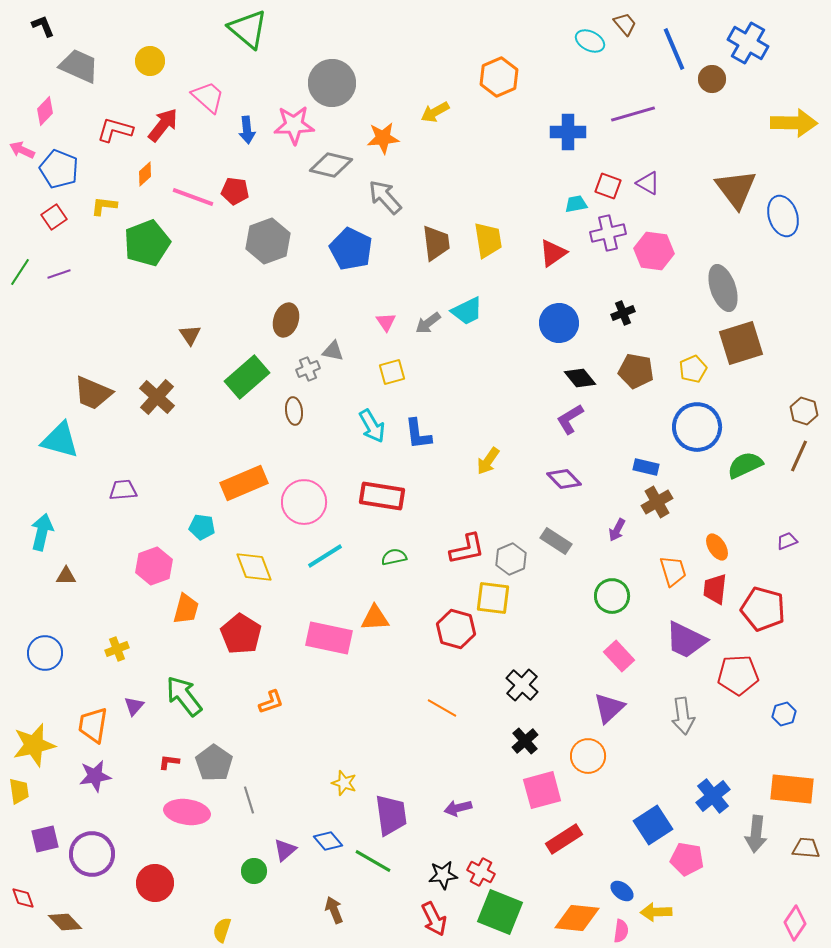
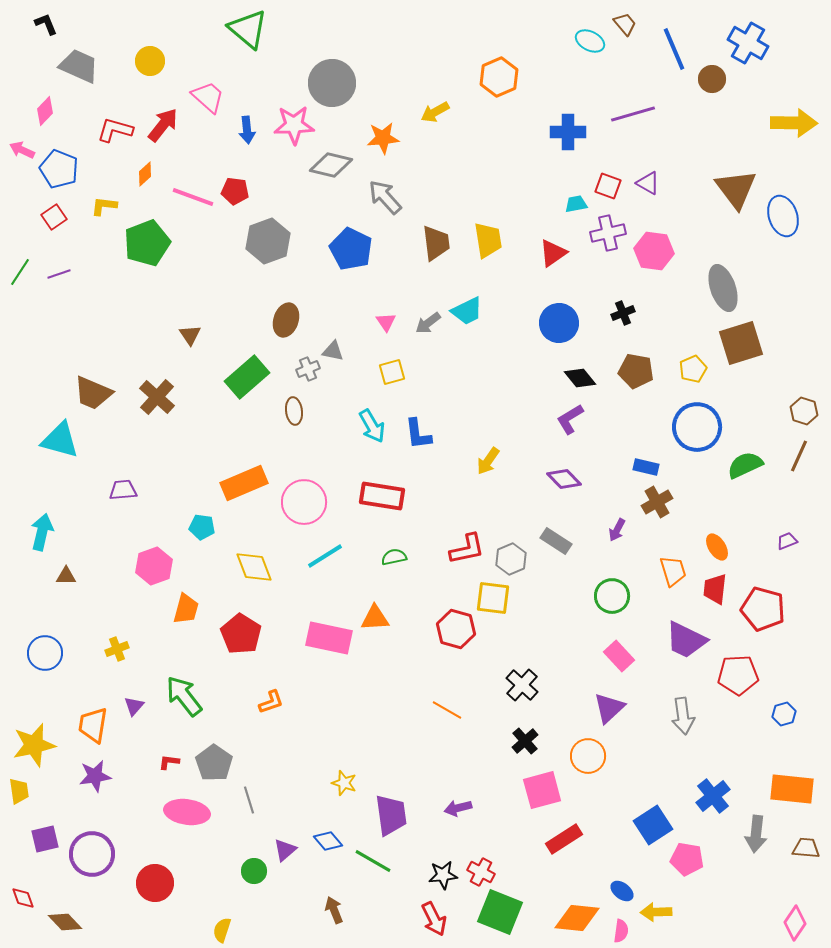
black L-shape at (43, 26): moved 3 px right, 2 px up
orange line at (442, 708): moved 5 px right, 2 px down
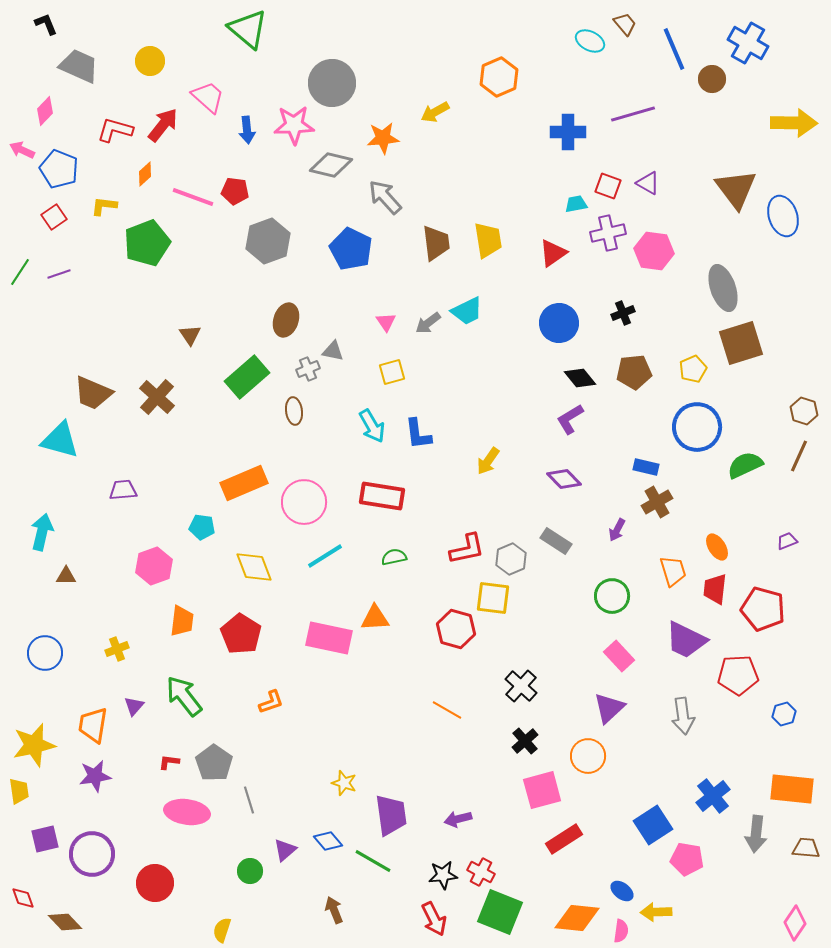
brown pentagon at (636, 371): moved 2 px left, 1 px down; rotated 16 degrees counterclockwise
orange trapezoid at (186, 609): moved 4 px left, 12 px down; rotated 8 degrees counterclockwise
black cross at (522, 685): moved 1 px left, 1 px down
purple arrow at (458, 808): moved 11 px down
green circle at (254, 871): moved 4 px left
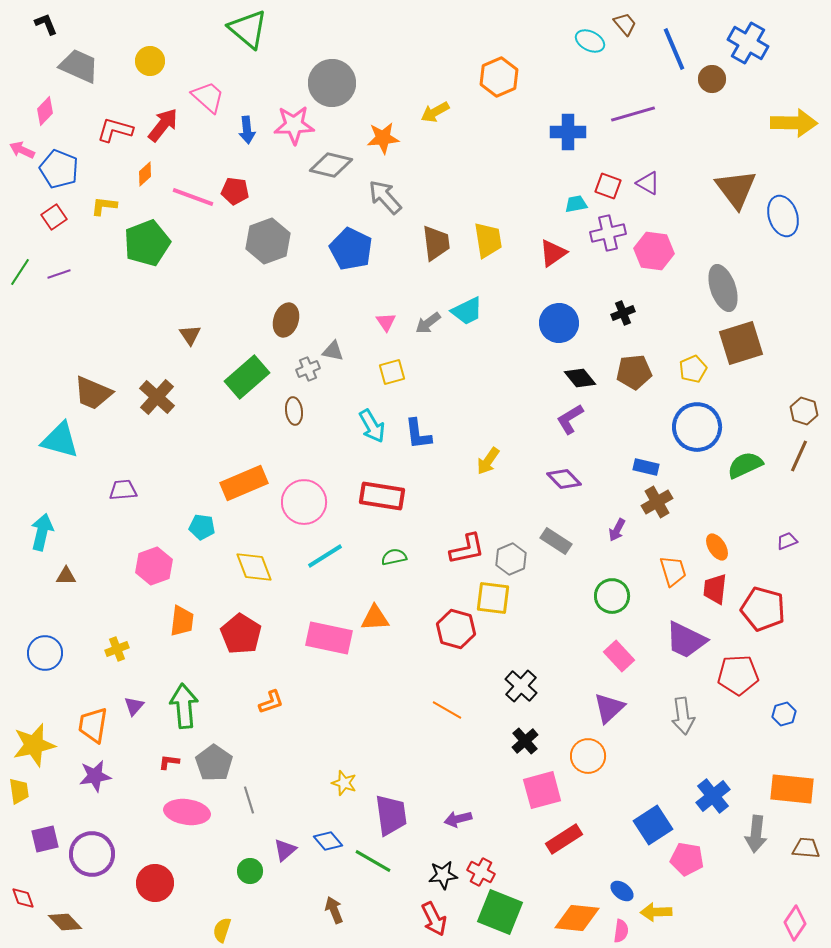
green arrow at (184, 696): moved 10 px down; rotated 33 degrees clockwise
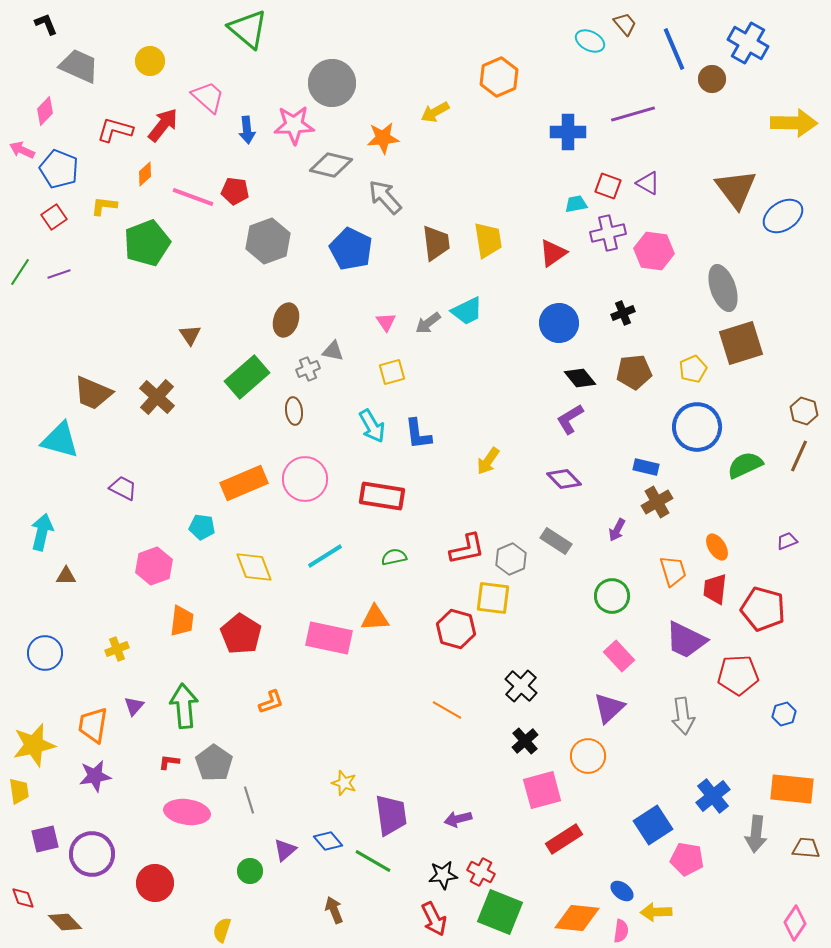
blue ellipse at (783, 216): rotated 75 degrees clockwise
purple trapezoid at (123, 490): moved 2 px up; rotated 32 degrees clockwise
pink circle at (304, 502): moved 1 px right, 23 px up
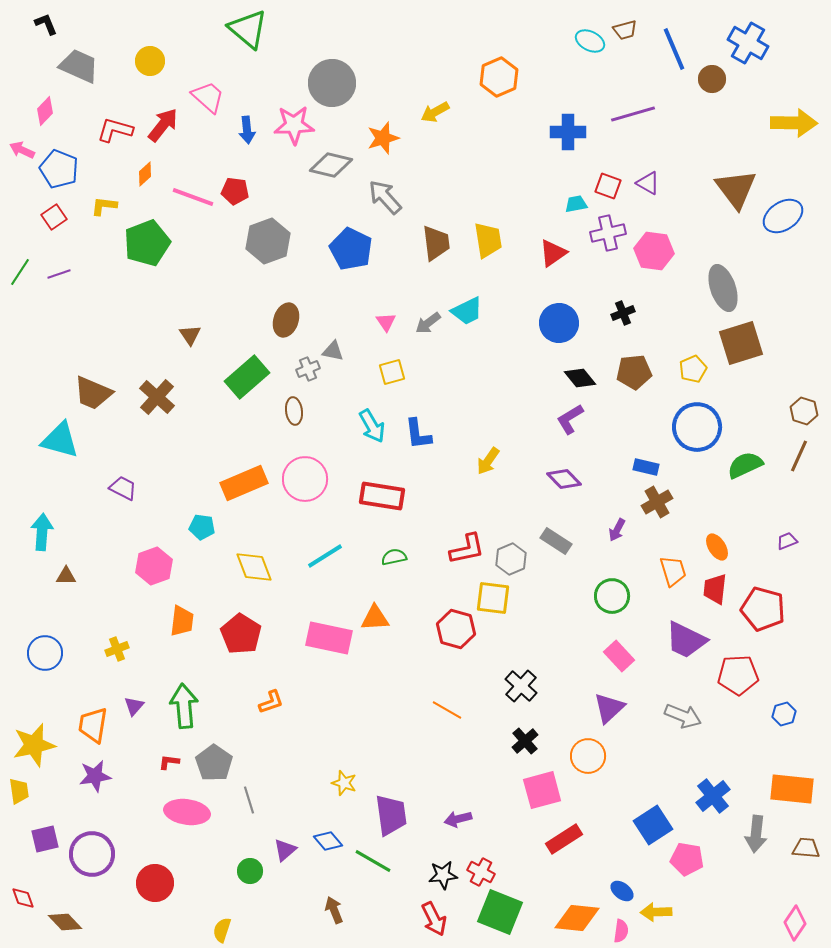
brown trapezoid at (625, 24): moved 6 px down; rotated 115 degrees clockwise
orange star at (383, 138): rotated 12 degrees counterclockwise
cyan arrow at (42, 532): rotated 9 degrees counterclockwise
gray arrow at (683, 716): rotated 60 degrees counterclockwise
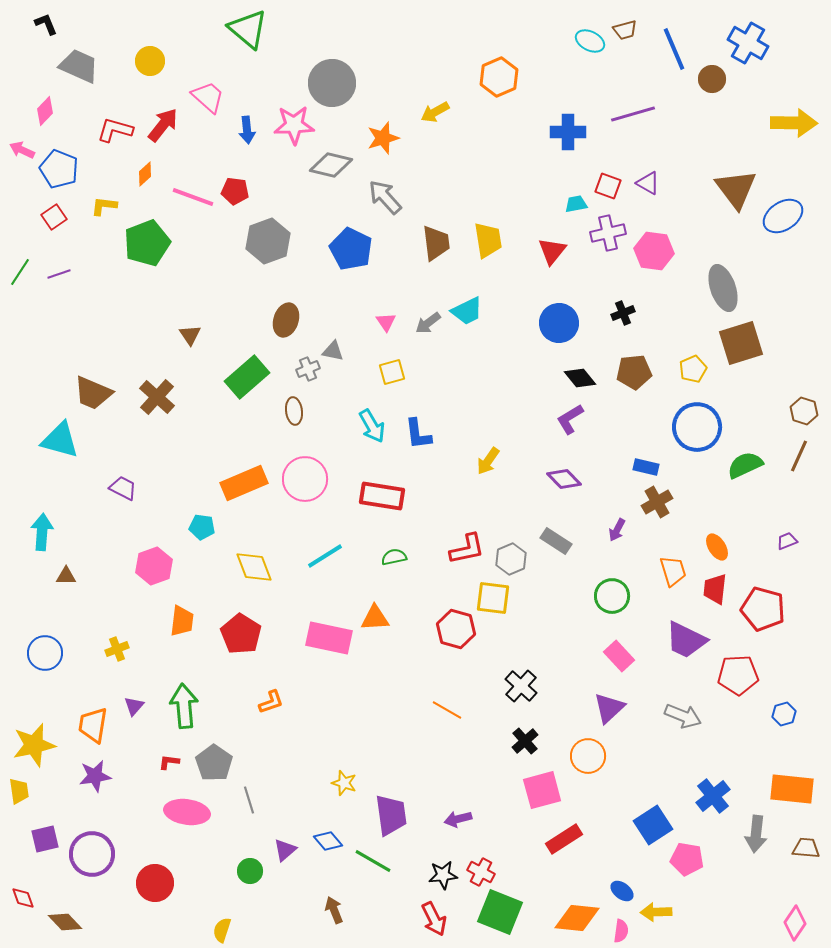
red triangle at (553, 253): moved 1 px left, 2 px up; rotated 16 degrees counterclockwise
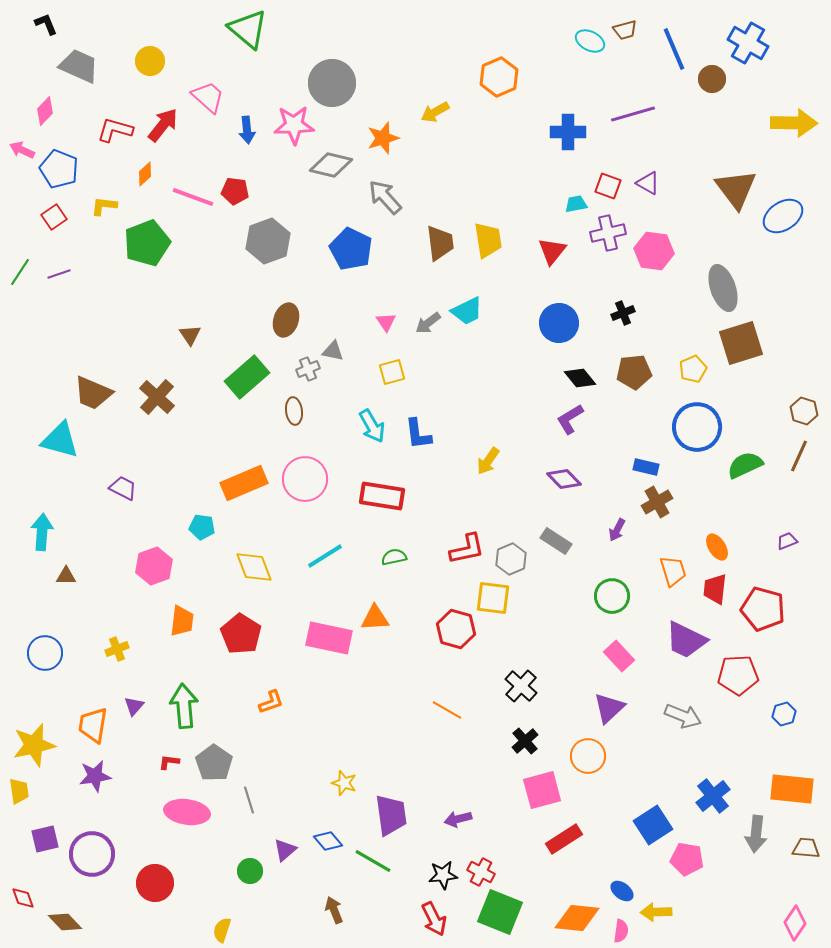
brown trapezoid at (436, 243): moved 4 px right
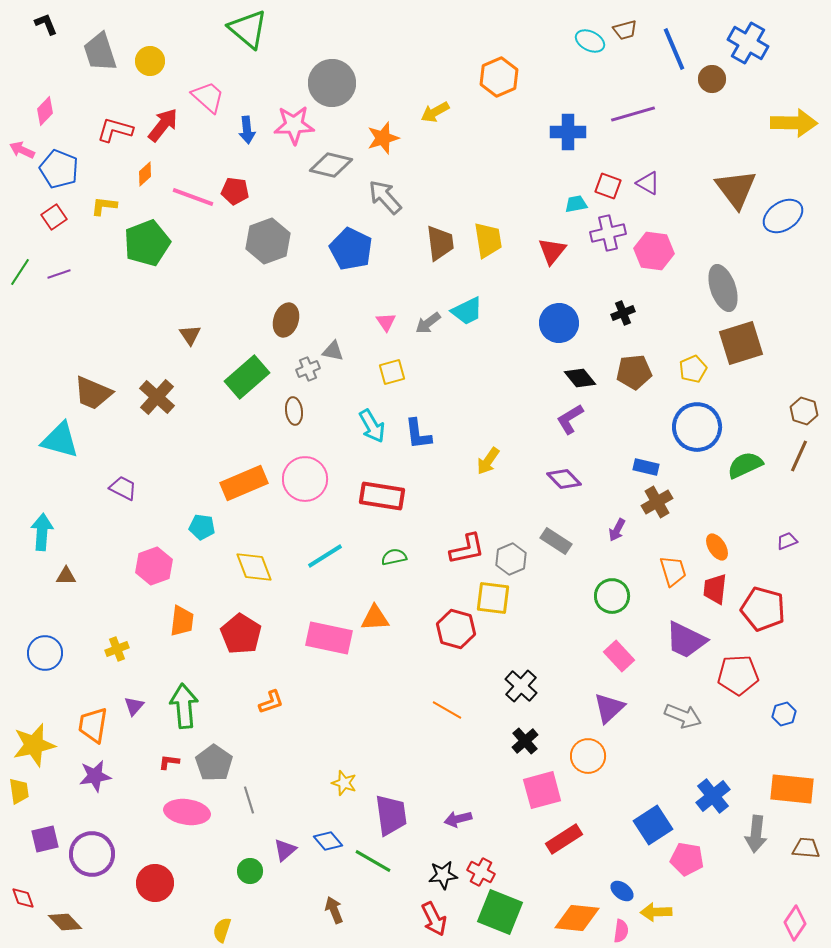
gray trapezoid at (79, 66): moved 21 px right, 14 px up; rotated 132 degrees counterclockwise
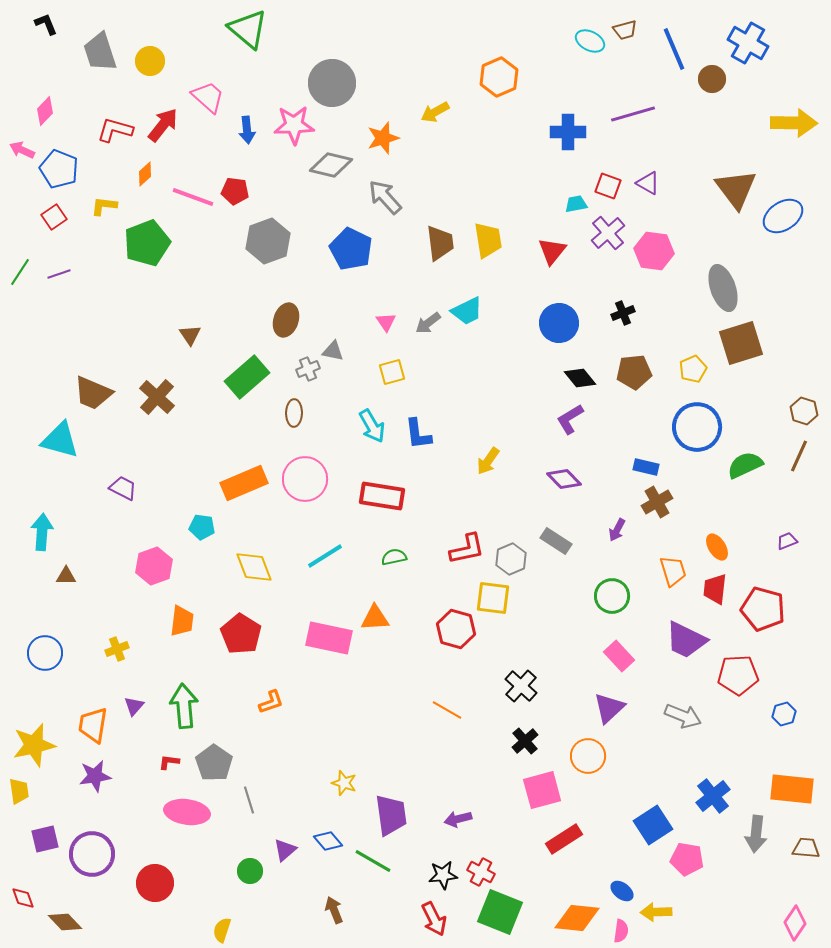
purple cross at (608, 233): rotated 28 degrees counterclockwise
brown ellipse at (294, 411): moved 2 px down; rotated 8 degrees clockwise
